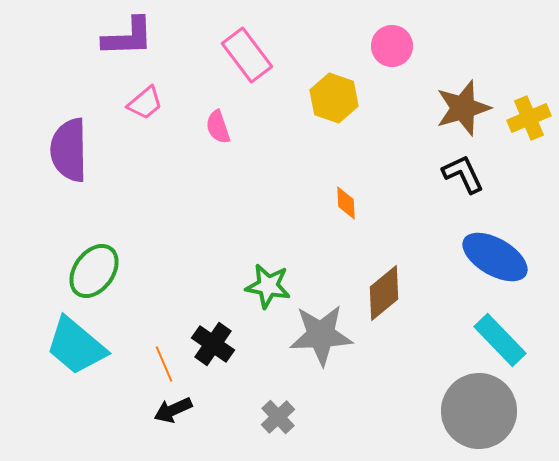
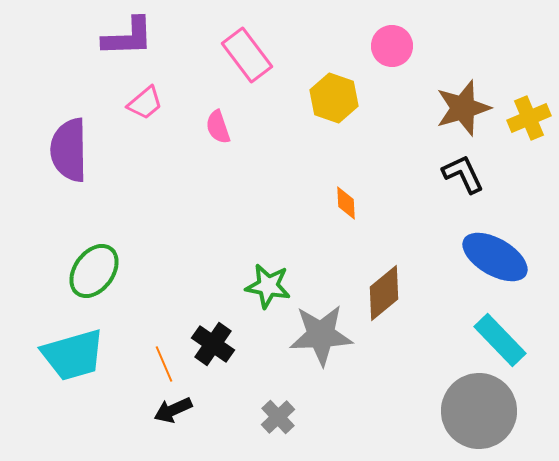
cyan trapezoid: moved 3 px left, 9 px down; rotated 56 degrees counterclockwise
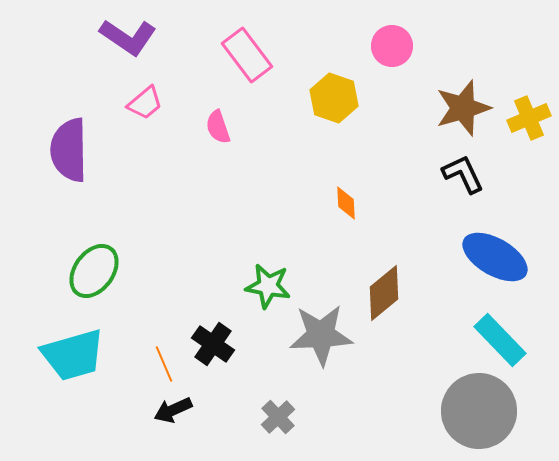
purple L-shape: rotated 36 degrees clockwise
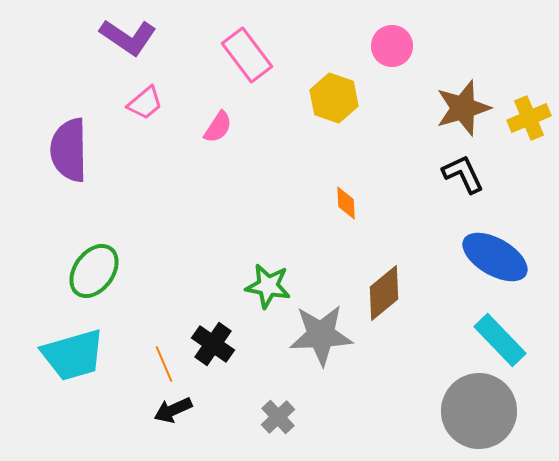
pink semicircle: rotated 128 degrees counterclockwise
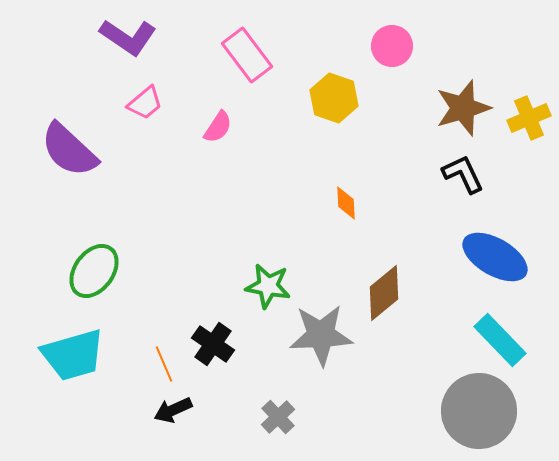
purple semicircle: rotated 46 degrees counterclockwise
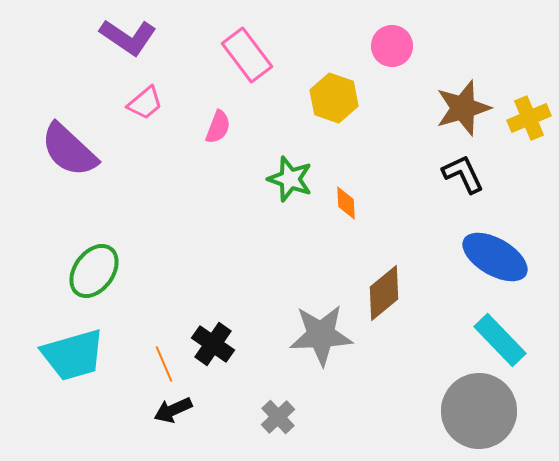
pink semicircle: rotated 12 degrees counterclockwise
green star: moved 22 px right, 107 px up; rotated 9 degrees clockwise
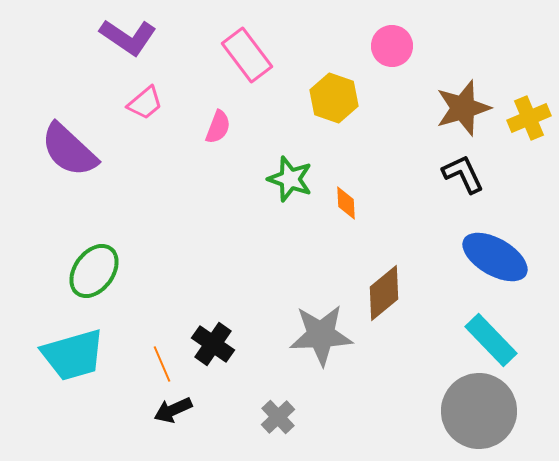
cyan rectangle: moved 9 px left
orange line: moved 2 px left
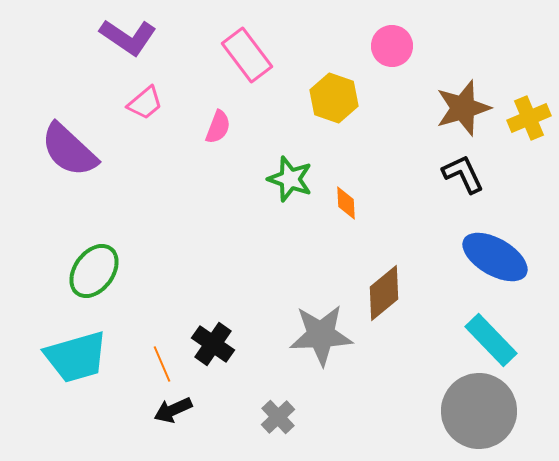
cyan trapezoid: moved 3 px right, 2 px down
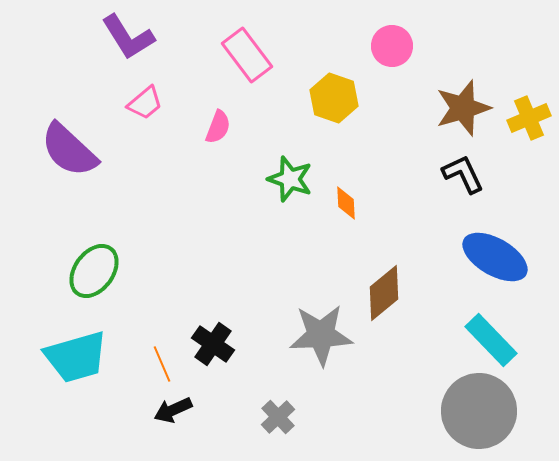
purple L-shape: rotated 24 degrees clockwise
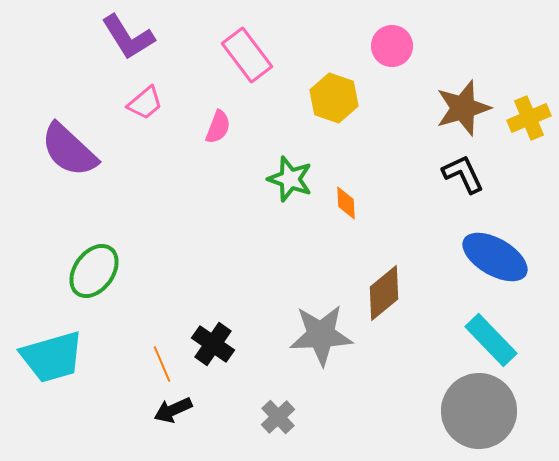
cyan trapezoid: moved 24 px left
